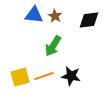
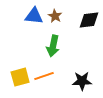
blue triangle: moved 1 px down
green arrow: rotated 20 degrees counterclockwise
black star: moved 11 px right, 5 px down; rotated 12 degrees counterclockwise
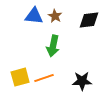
orange line: moved 2 px down
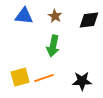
blue triangle: moved 10 px left
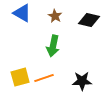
blue triangle: moved 2 px left, 3 px up; rotated 24 degrees clockwise
black diamond: rotated 20 degrees clockwise
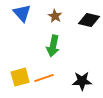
blue triangle: rotated 18 degrees clockwise
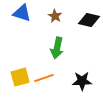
blue triangle: rotated 30 degrees counterclockwise
green arrow: moved 4 px right, 2 px down
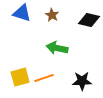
brown star: moved 3 px left, 1 px up
green arrow: rotated 90 degrees clockwise
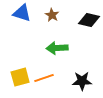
green arrow: rotated 15 degrees counterclockwise
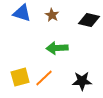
orange line: rotated 24 degrees counterclockwise
